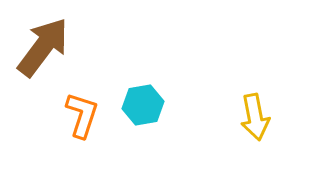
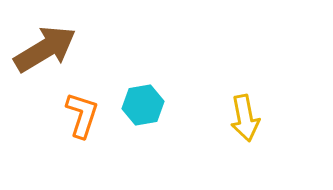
brown arrow: moved 2 px right, 2 px down; rotated 22 degrees clockwise
yellow arrow: moved 10 px left, 1 px down
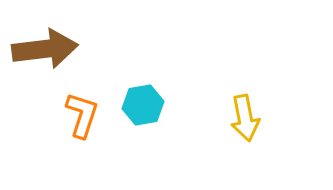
brown arrow: rotated 24 degrees clockwise
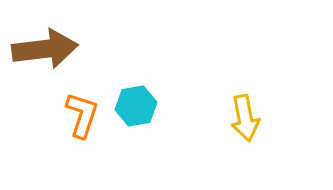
cyan hexagon: moved 7 px left, 1 px down
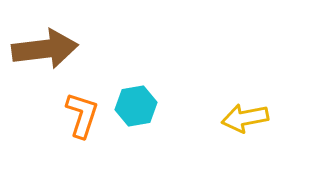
yellow arrow: rotated 90 degrees clockwise
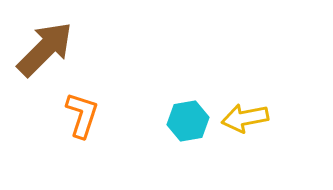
brown arrow: rotated 38 degrees counterclockwise
cyan hexagon: moved 52 px right, 15 px down
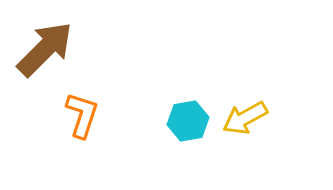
yellow arrow: rotated 18 degrees counterclockwise
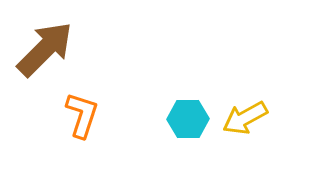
cyan hexagon: moved 2 px up; rotated 9 degrees clockwise
